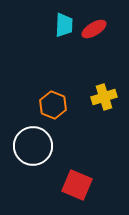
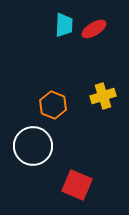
yellow cross: moved 1 px left, 1 px up
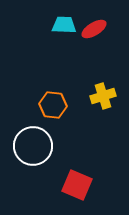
cyan trapezoid: rotated 90 degrees counterclockwise
orange hexagon: rotated 16 degrees counterclockwise
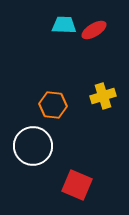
red ellipse: moved 1 px down
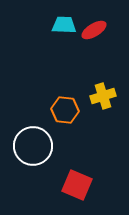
orange hexagon: moved 12 px right, 5 px down
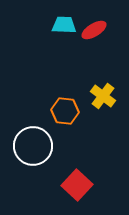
yellow cross: rotated 35 degrees counterclockwise
orange hexagon: moved 1 px down
red square: rotated 20 degrees clockwise
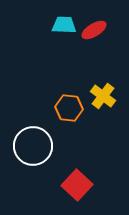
orange hexagon: moved 4 px right, 3 px up
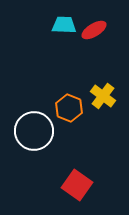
orange hexagon: rotated 16 degrees clockwise
white circle: moved 1 px right, 15 px up
red square: rotated 8 degrees counterclockwise
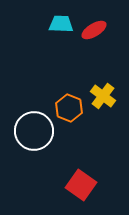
cyan trapezoid: moved 3 px left, 1 px up
red square: moved 4 px right
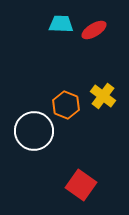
orange hexagon: moved 3 px left, 3 px up
